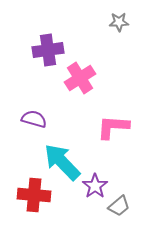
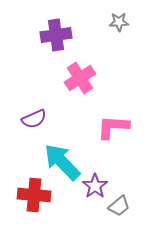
purple cross: moved 8 px right, 15 px up
purple semicircle: rotated 140 degrees clockwise
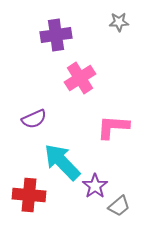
red cross: moved 5 px left
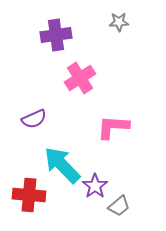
cyan arrow: moved 3 px down
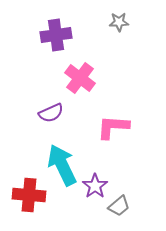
pink cross: rotated 20 degrees counterclockwise
purple semicircle: moved 17 px right, 6 px up
cyan arrow: rotated 18 degrees clockwise
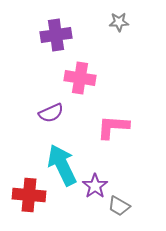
pink cross: rotated 28 degrees counterclockwise
gray trapezoid: rotated 70 degrees clockwise
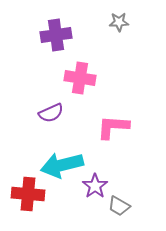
cyan arrow: rotated 78 degrees counterclockwise
red cross: moved 1 px left, 1 px up
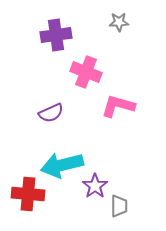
pink cross: moved 6 px right, 6 px up; rotated 12 degrees clockwise
pink L-shape: moved 5 px right, 21 px up; rotated 12 degrees clockwise
gray trapezoid: rotated 120 degrees counterclockwise
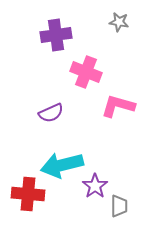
gray star: rotated 12 degrees clockwise
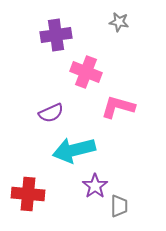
pink L-shape: moved 1 px down
cyan arrow: moved 12 px right, 15 px up
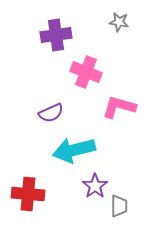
pink L-shape: moved 1 px right
